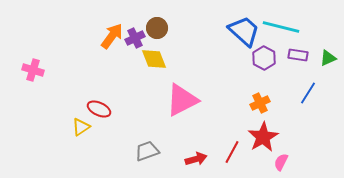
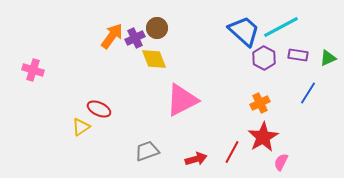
cyan line: rotated 42 degrees counterclockwise
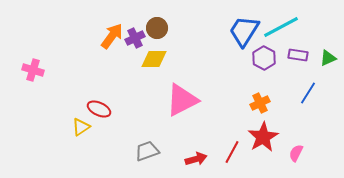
blue trapezoid: rotated 100 degrees counterclockwise
yellow diamond: rotated 68 degrees counterclockwise
pink semicircle: moved 15 px right, 9 px up
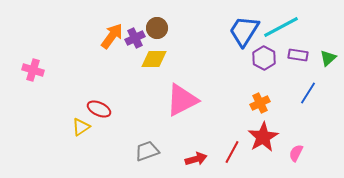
green triangle: rotated 18 degrees counterclockwise
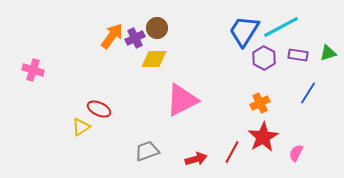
green triangle: moved 5 px up; rotated 24 degrees clockwise
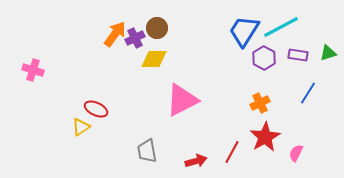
orange arrow: moved 3 px right, 2 px up
red ellipse: moved 3 px left
red star: moved 2 px right
gray trapezoid: rotated 80 degrees counterclockwise
red arrow: moved 2 px down
